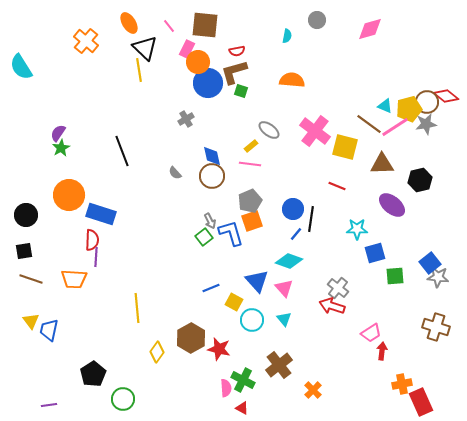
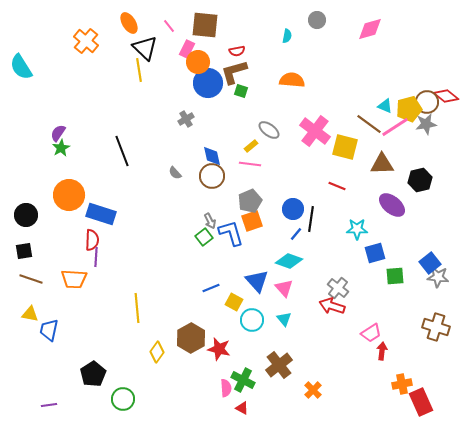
yellow triangle at (31, 321): moved 1 px left, 7 px up; rotated 42 degrees counterclockwise
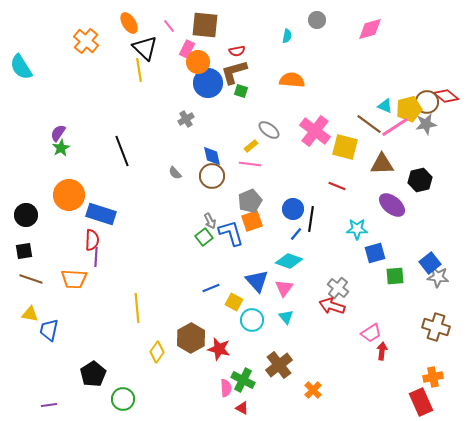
pink triangle at (284, 288): rotated 18 degrees clockwise
cyan triangle at (284, 319): moved 2 px right, 2 px up
orange cross at (402, 384): moved 31 px right, 7 px up
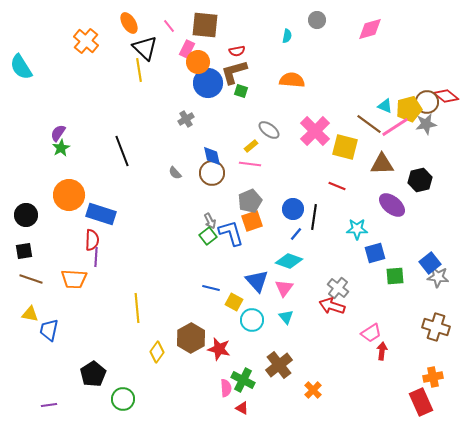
pink cross at (315, 131): rotated 8 degrees clockwise
brown circle at (212, 176): moved 3 px up
black line at (311, 219): moved 3 px right, 2 px up
green square at (204, 237): moved 4 px right, 1 px up
blue line at (211, 288): rotated 36 degrees clockwise
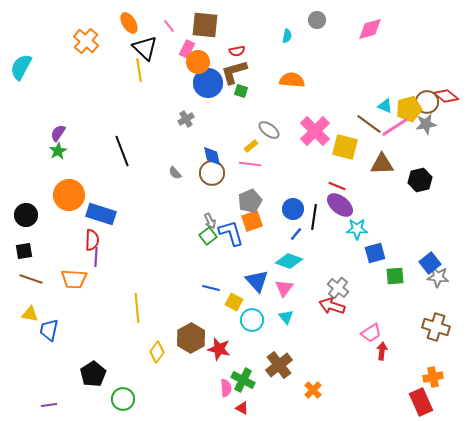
cyan semicircle at (21, 67): rotated 60 degrees clockwise
green star at (61, 148): moved 3 px left, 3 px down
purple ellipse at (392, 205): moved 52 px left
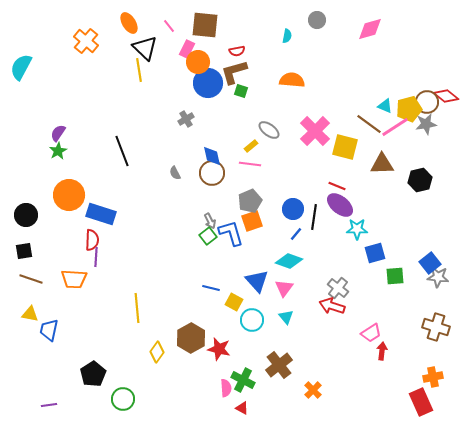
gray semicircle at (175, 173): rotated 16 degrees clockwise
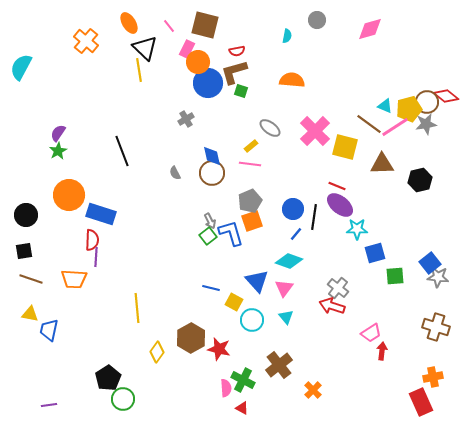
brown square at (205, 25): rotated 8 degrees clockwise
gray ellipse at (269, 130): moved 1 px right, 2 px up
black pentagon at (93, 374): moved 15 px right, 4 px down
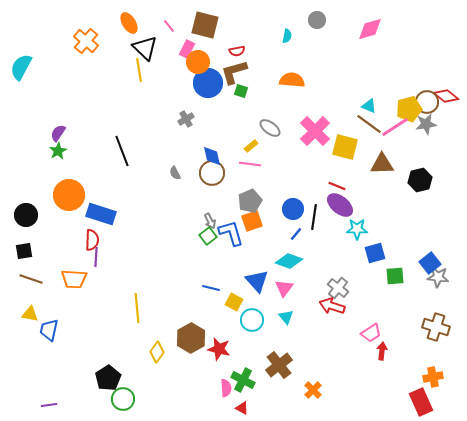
cyan triangle at (385, 106): moved 16 px left
